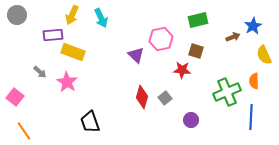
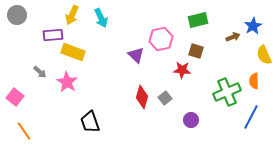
blue line: rotated 25 degrees clockwise
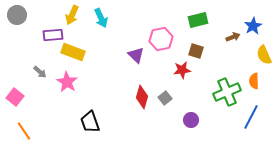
red star: rotated 12 degrees counterclockwise
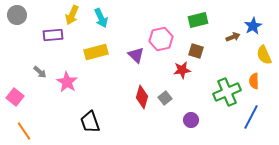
yellow rectangle: moved 23 px right; rotated 35 degrees counterclockwise
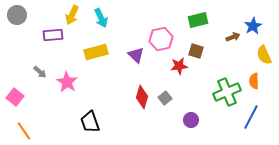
red star: moved 3 px left, 4 px up
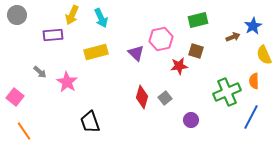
purple triangle: moved 2 px up
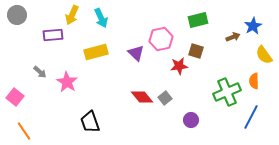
yellow semicircle: rotated 12 degrees counterclockwise
red diamond: rotated 55 degrees counterclockwise
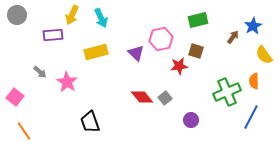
brown arrow: rotated 32 degrees counterclockwise
